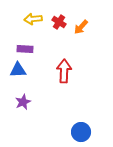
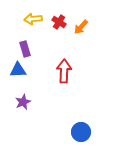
purple rectangle: rotated 70 degrees clockwise
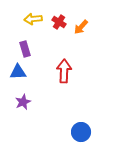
blue triangle: moved 2 px down
